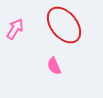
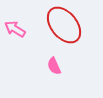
pink arrow: rotated 90 degrees counterclockwise
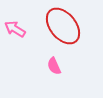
red ellipse: moved 1 px left, 1 px down
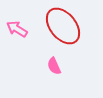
pink arrow: moved 2 px right
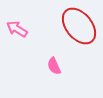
red ellipse: moved 16 px right
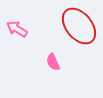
pink semicircle: moved 1 px left, 4 px up
